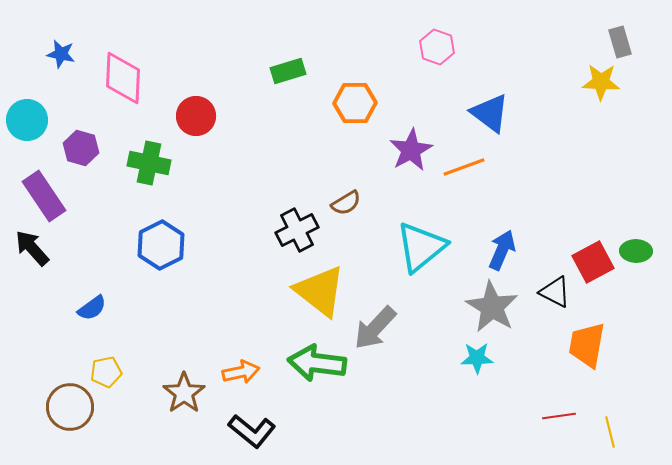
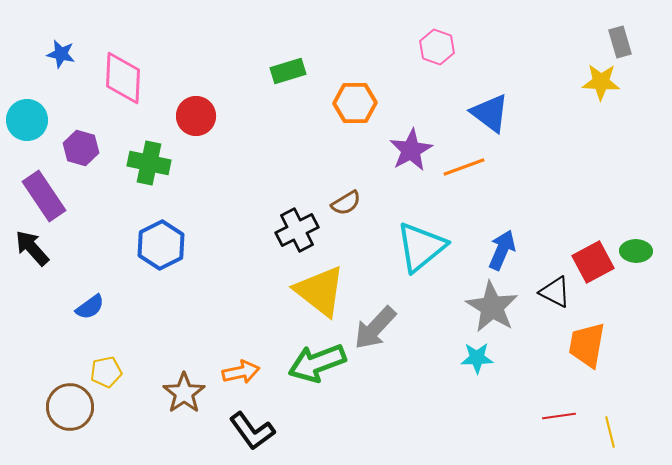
blue semicircle: moved 2 px left, 1 px up
green arrow: rotated 28 degrees counterclockwise
black L-shape: rotated 15 degrees clockwise
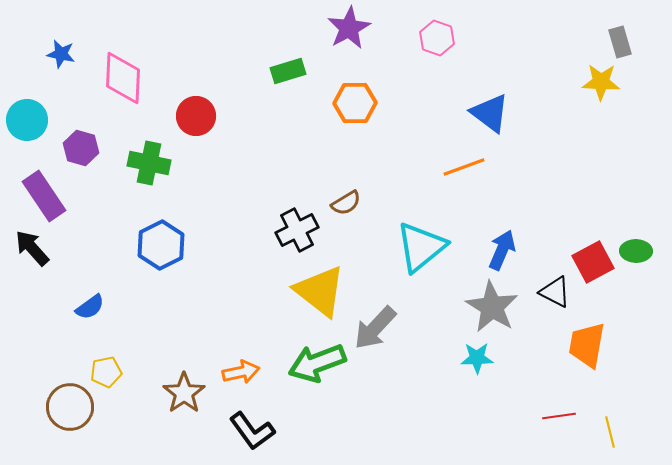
pink hexagon: moved 9 px up
purple star: moved 62 px left, 122 px up
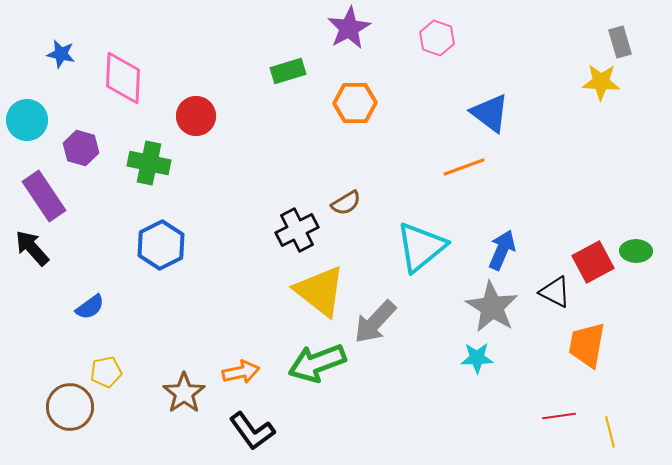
gray arrow: moved 6 px up
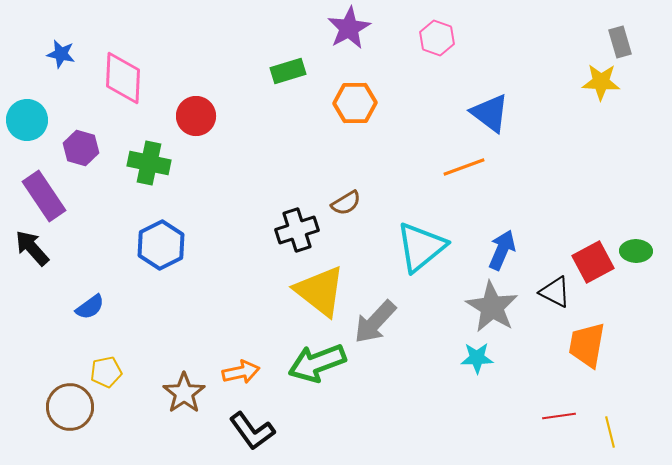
black cross: rotated 9 degrees clockwise
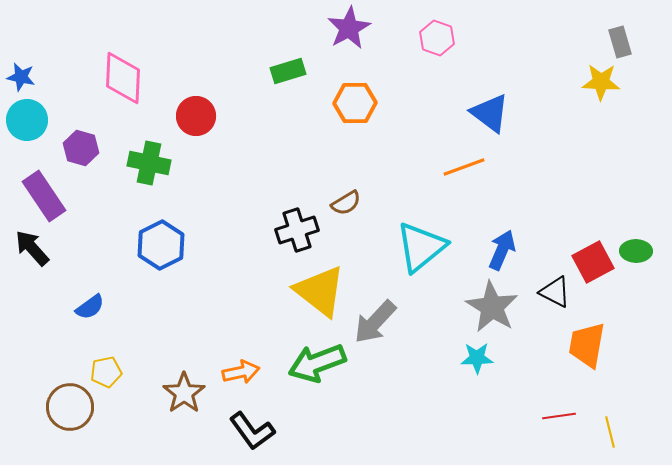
blue star: moved 40 px left, 23 px down
